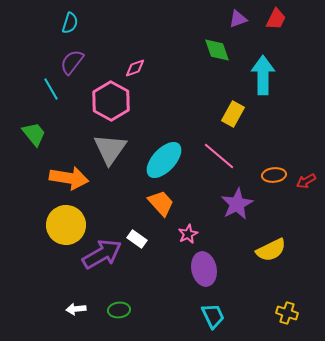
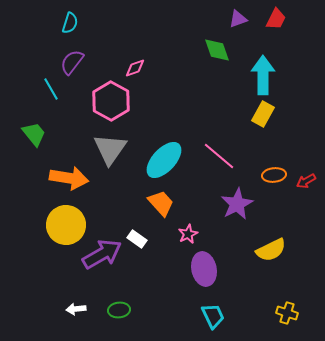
yellow rectangle: moved 30 px right
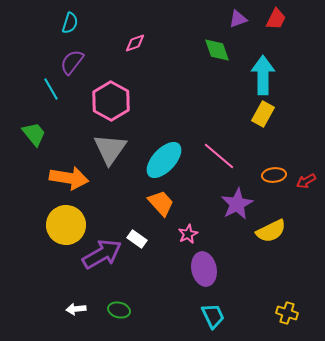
pink diamond: moved 25 px up
yellow semicircle: moved 19 px up
green ellipse: rotated 20 degrees clockwise
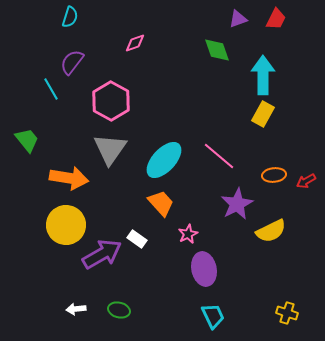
cyan semicircle: moved 6 px up
green trapezoid: moved 7 px left, 6 px down
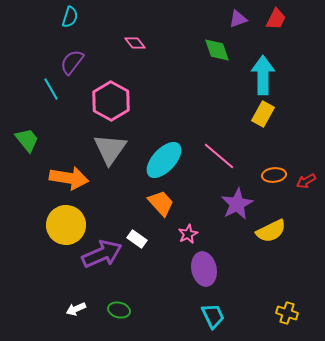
pink diamond: rotated 70 degrees clockwise
purple arrow: rotated 6 degrees clockwise
white arrow: rotated 18 degrees counterclockwise
